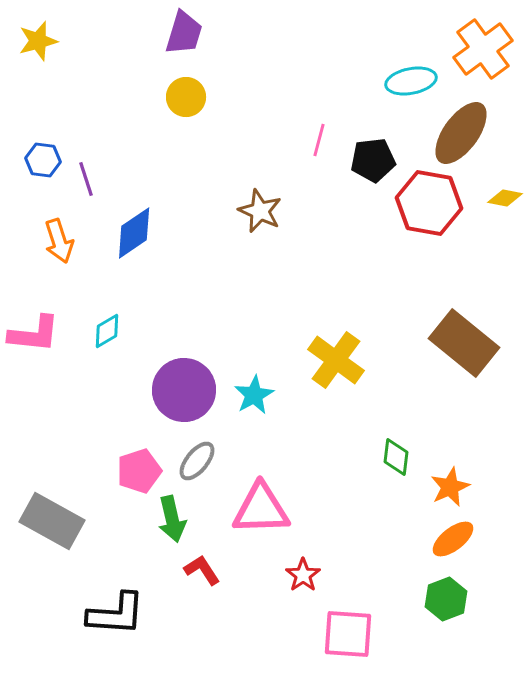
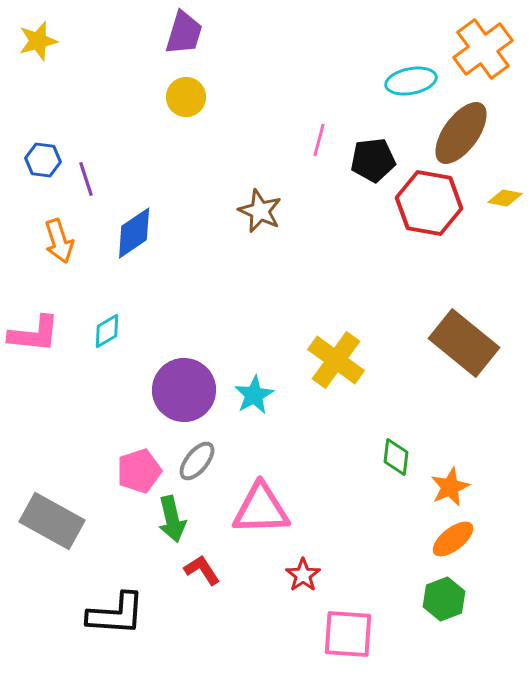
green hexagon: moved 2 px left
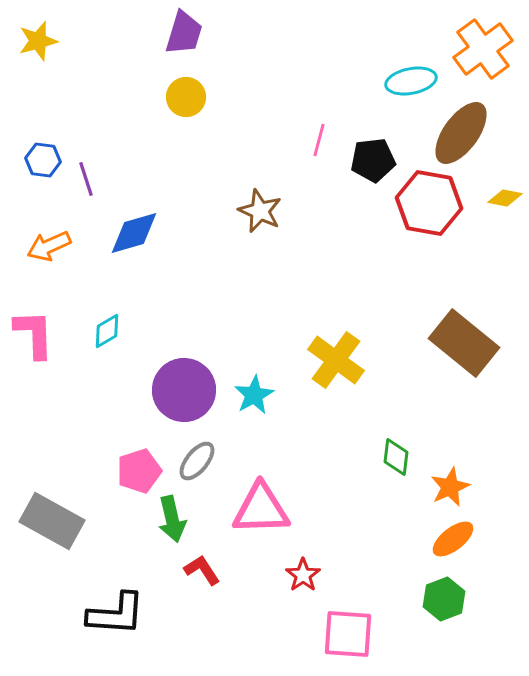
blue diamond: rotated 18 degrees clockwise
orange arrow: moved 10 px left, 5 px down; rotated 84 degrees clockwise
pink L-shape: rotated 98 degrees counterclockwise
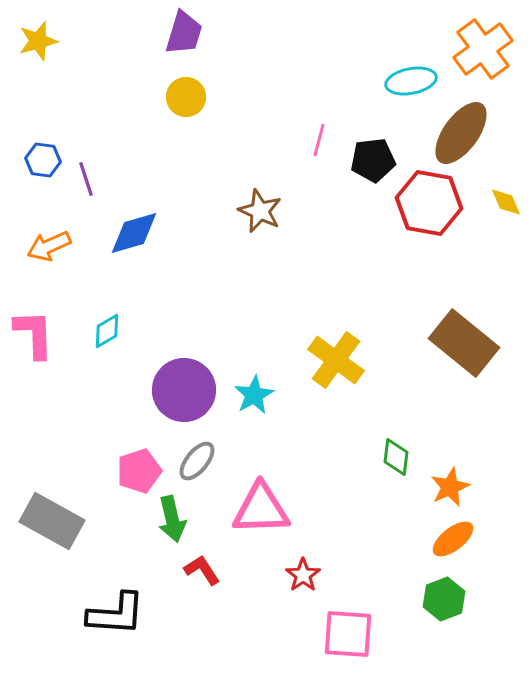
yellow diamond: moved 1 px right, 4 px down; rotated 56 degrees clockwise
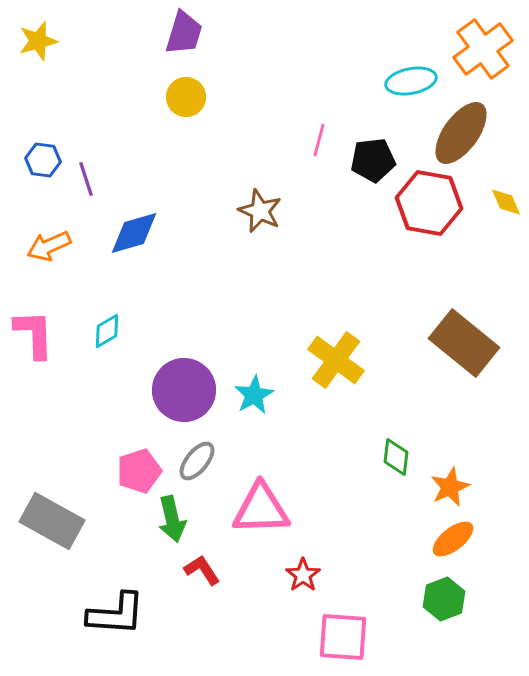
pink square: moved 5 px left, 3 px down
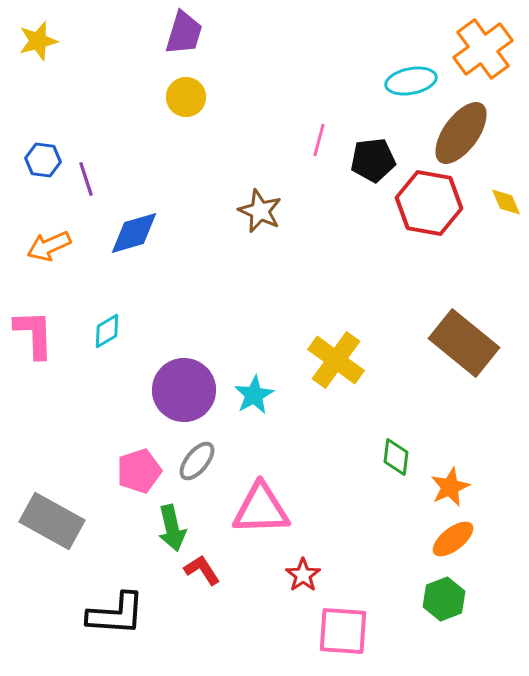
green arrow: moved 9 px down
pink square: moved 6 px up
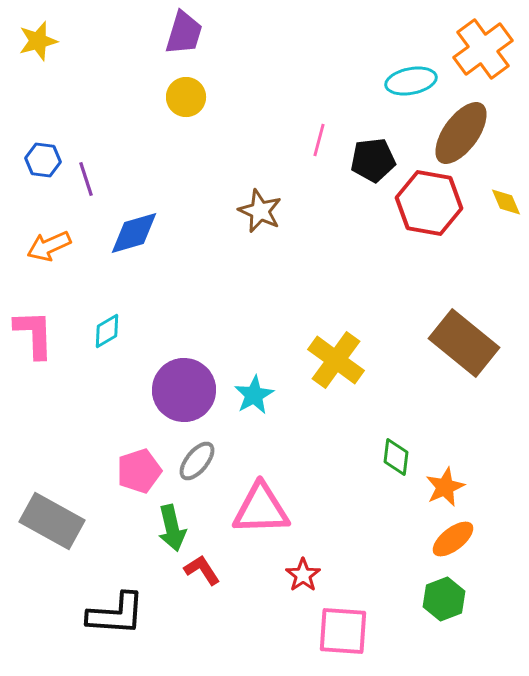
orange star: moved 5 px left
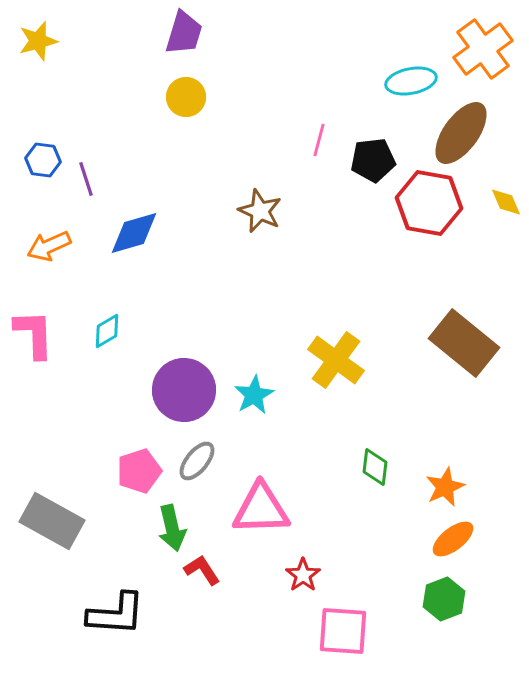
green diamond: moved 21 px left, 10 px down
